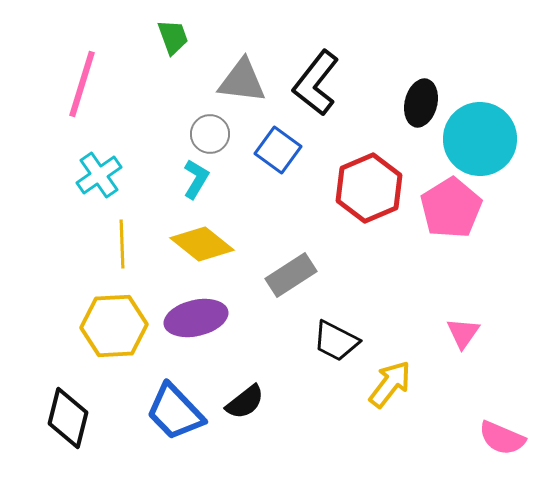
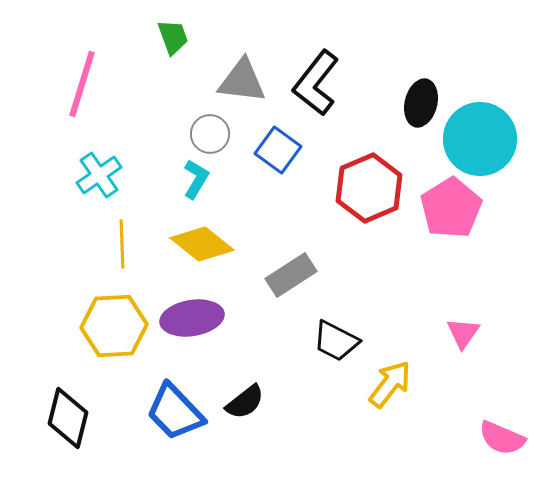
purple ellipse: moved 4 px left; rotated 4 degrees clockwise
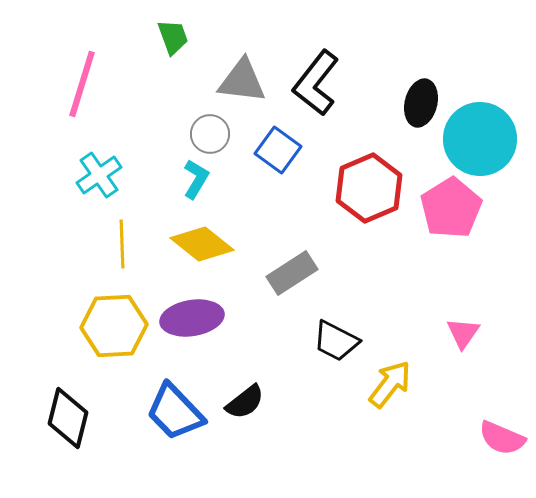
gray rectangle: moved 1 px right, 2 px up
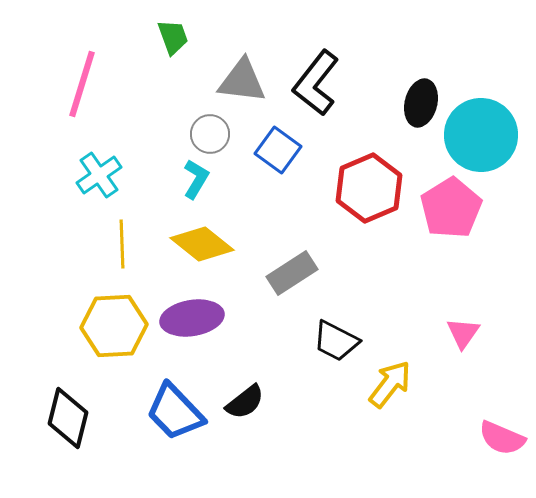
cyan circle: moved 1 px right, 4 px up
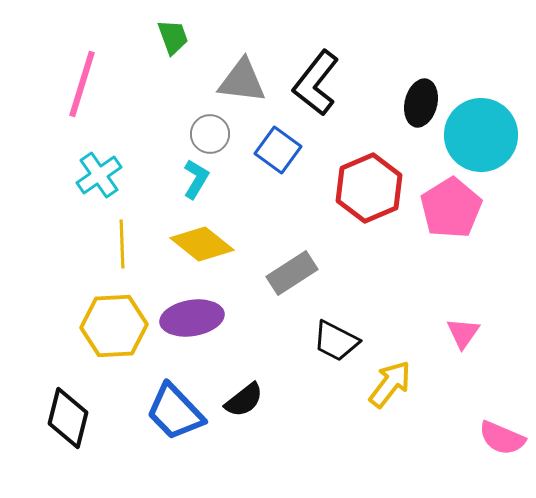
black semicircle: moved 1 px left, 2 px up
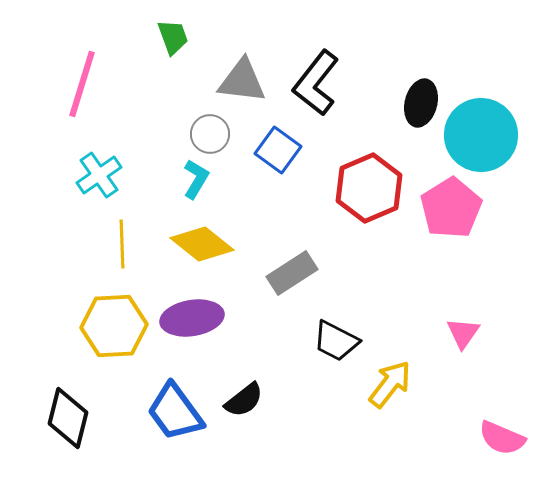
blue trapezoid: rotated 8 degrees clockwise
